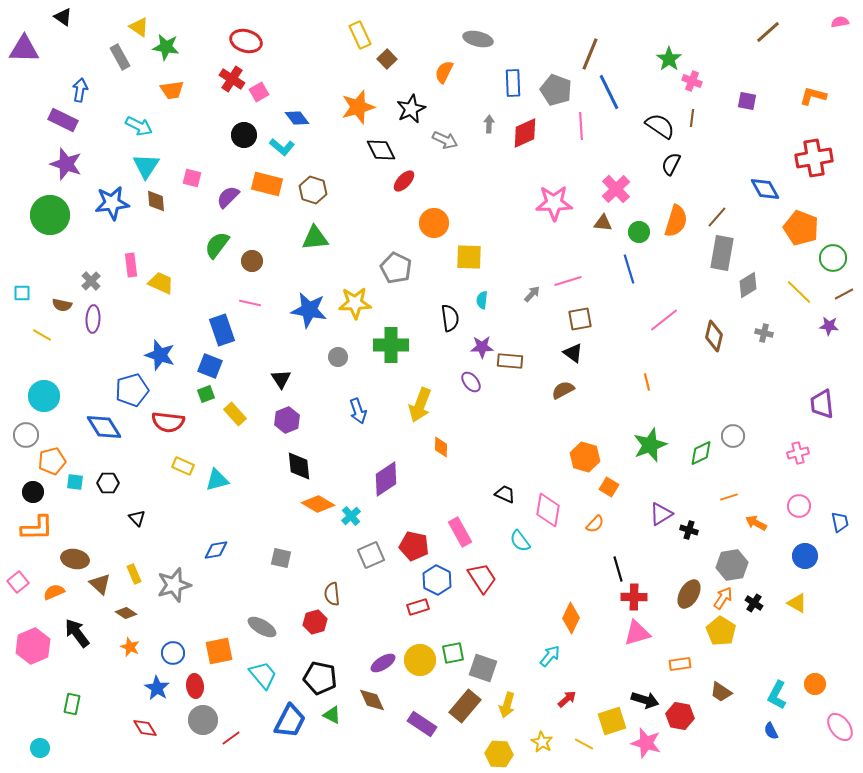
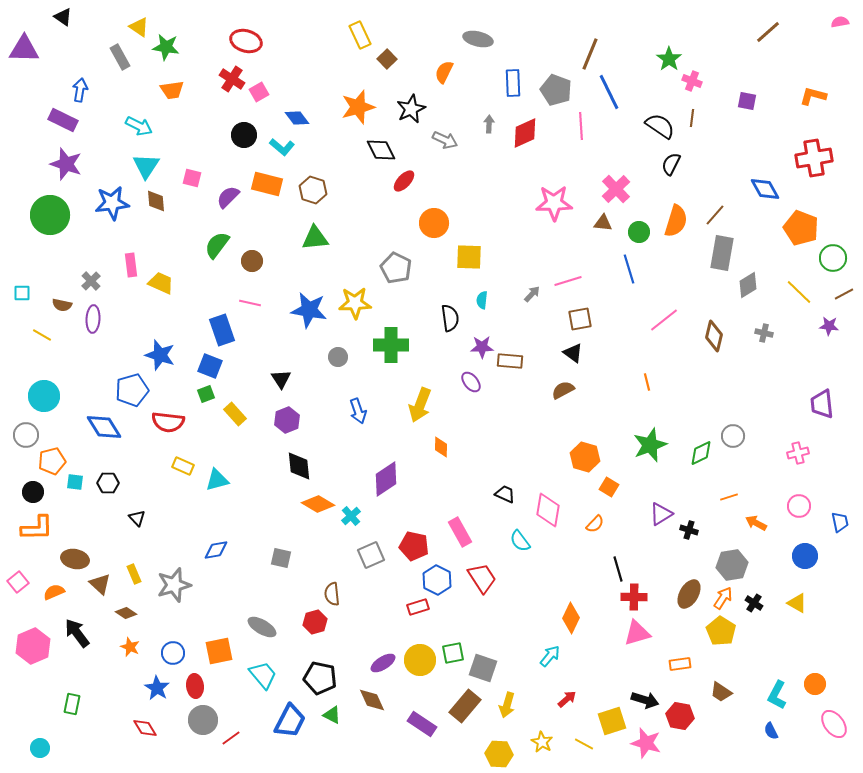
brown line at (717, 217): moved 2 px left, 2 px up
pink ellipse at (840, 727): moved 6 px left, 3 px up
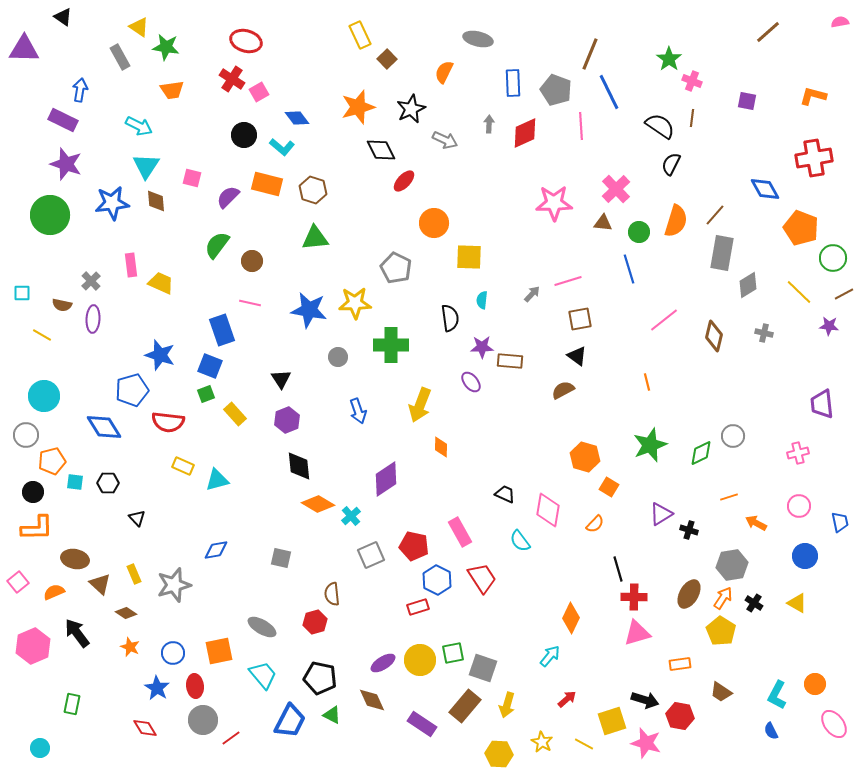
black triangle at (573, 353): moved 4 px right, 3 px down
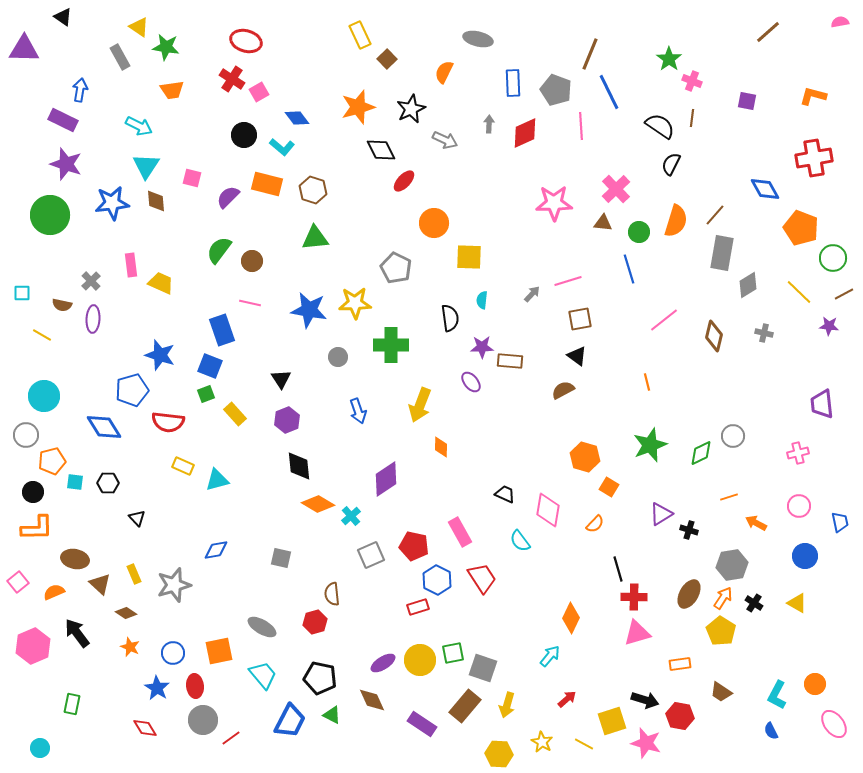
green semicircle at (217, 245): moved 2 px right, 5 px down
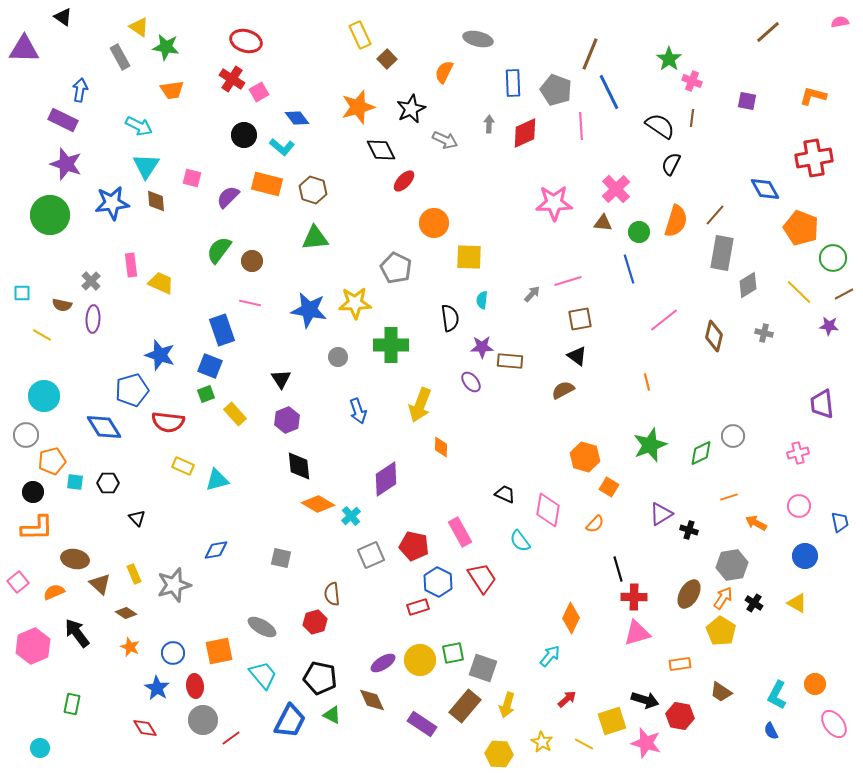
blue hexagon at (437, 580): moved 1 px right, 2 px down
